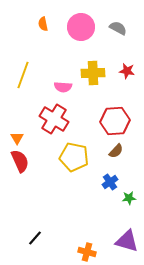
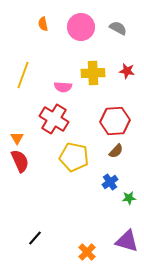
orange cross: rotated 30 degrees clockwise
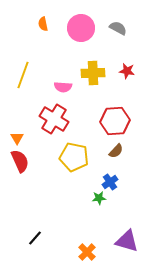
pink circle: moved 1 px down
green star: moved 30 px left
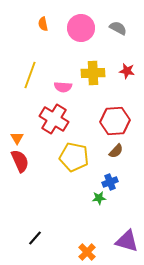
yellow line: moved 7 px right
blue cross: rotated 14 degrees clockwise
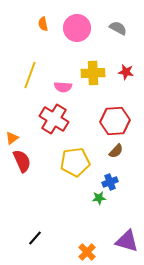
pink circle: moved 4 px left
red star: moved 1 px left, 1 px down
orange triangle: moved 5 px left; rotated 24 degrees clockwise
yellow pentagon: moved 1 px right, 5 px down; rotated 20 degrees counterclockwise
red semicircle: moved 2 px right
